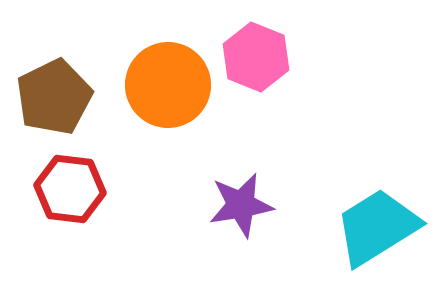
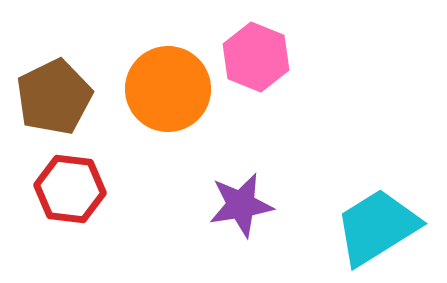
orange circle: moved 4 px down
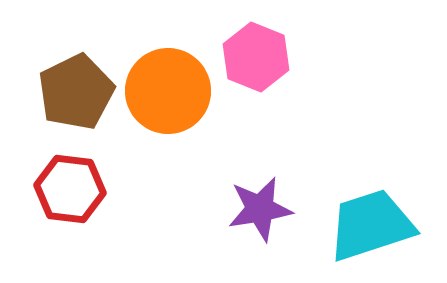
orange circle: moved 2 px down
brown pentagon: moved 22 px right, 5 px up
purple star: moved 19 px right, 4 px down
cyan trapezoid: moved 6 px left, 2 px up; rotated 14 degrees clockwise
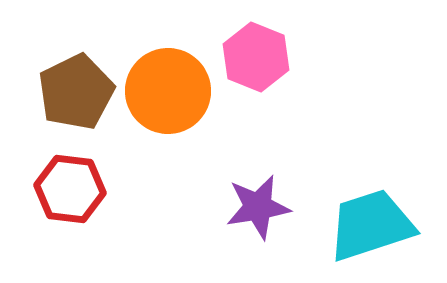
purple star: moved 2 px left, 2 px up
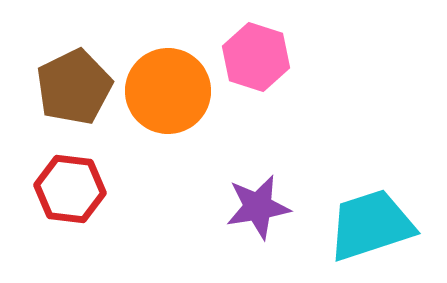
pink hexagon: rotated 4 degrees counterclockwise
brown pentagon: moved 2 px left, 5 px up
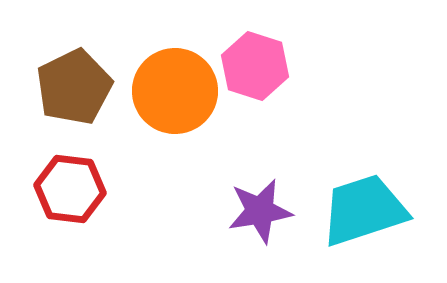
pink hexagon: moved 1 px left, 9 px down
orange circle: moved 7 px right
purple star: moved 2 px right, 4 px down
cyan trapezoid: moved 7 px left, 15 px up
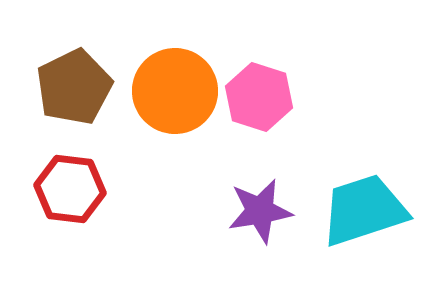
pink hexagon: moved 4 px right, 31 px down
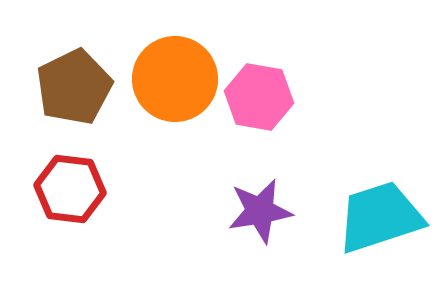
orange circle: moved 12 px up
pink hexagon: rotated 8 degrees counterclockwise
cyan trapezoid: moved 16 px right, 7 px down
